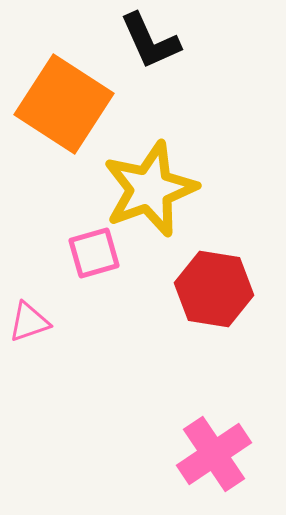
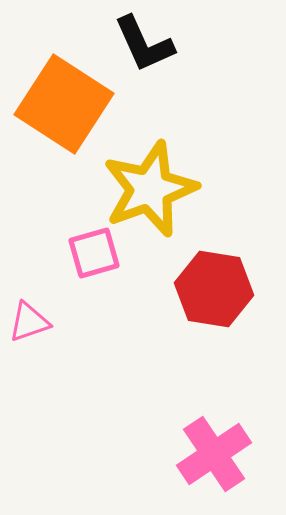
black L-shape: moved 6 px left, 3 px down
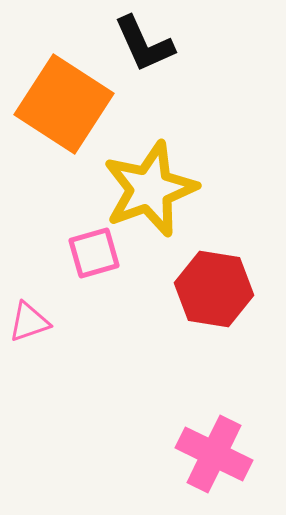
pink cross: rotated 30 degrees counterclockwise
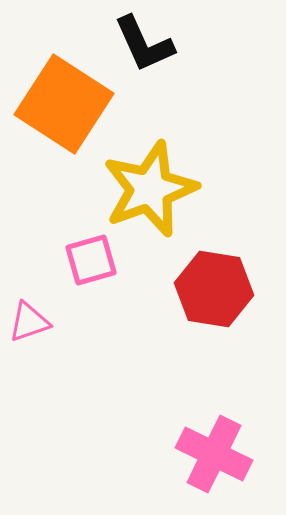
pink square: moved 3 px left, 7 px down
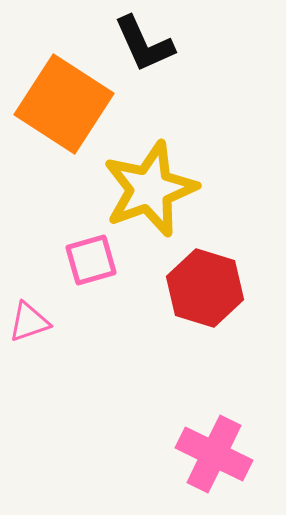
red hexagon: moved 9 px left, 1 px up; rotated 8 degrees clockwise
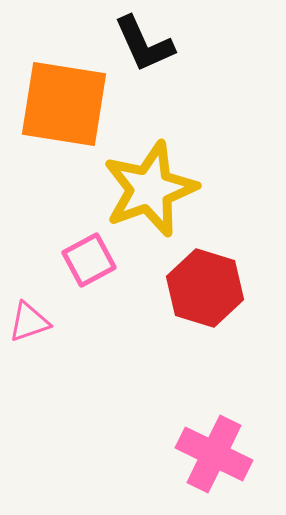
orange square: rotated 24 degrees counterclockwise
pink square: moved 2 px left; rotated 12 degrees counterclockwise
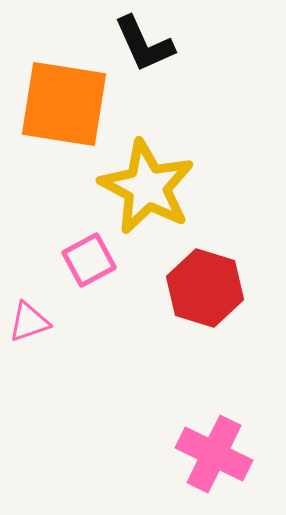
yellow star: moved 3 px left, 2 px up; rotated 24 degrees counterclockwise
